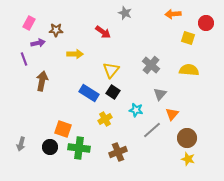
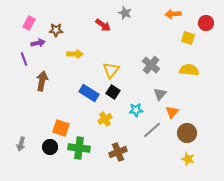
red arrow: moved 7 px up
cyan star: rotated 16 degrees counterclockwise
orange triangle: moved 2 px up
orange square: moved 2 px left, 1 px up
brown circle: moved 5 px up
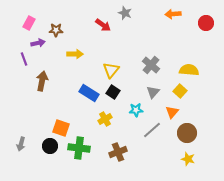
yellow square: moved 8 px left, 53 px down; rotated 24 degrees clockwise
gray triangle: moved 7 px left, 2 px up
black circle: moved 1 px up
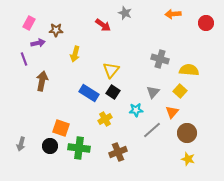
yellow arrow: rotated 105 degrees clockwise
gray cross: moved 9 px right, 6 px up; rotated 24 degrees counterclockwise
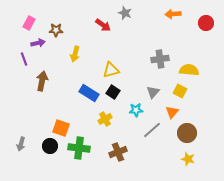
gray cross: rotated 24 degrees counterclockwise
yellow triangle: rotated 36 degrees clockwise
yellow square: rotated 16 degrees counterclockwise
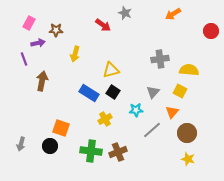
orange arrow: rotated 28 degrees counterclockwise
red circle: moved 5 px right, 8 px down
green cross: moved 12 px right, 3 px down
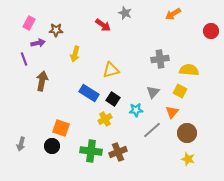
black square: moved 7 px down
black circle: moved 2 px right
